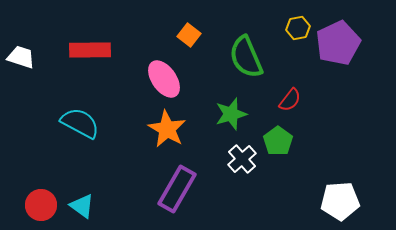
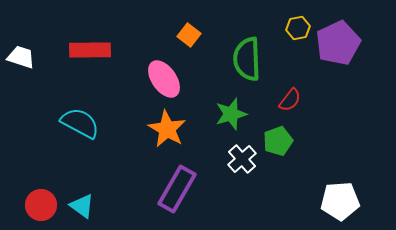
green semicircle: moved 1 px right, 2 px down; rotated 21 degrees clockwise
green pentagon: rotated 16 degrees clockwise
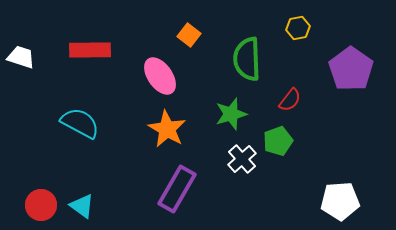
purple pentagon: moved 13 px right, 26 px down; rotated 12 degrees counterclockwise
pink ellipse: moved 4 px left, 3 px up
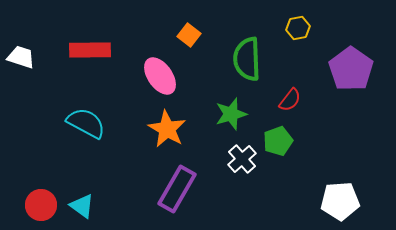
cyan semicircle: moved 6 px right
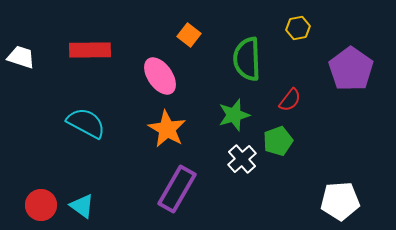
green star: moved 3 px right, 1 px down
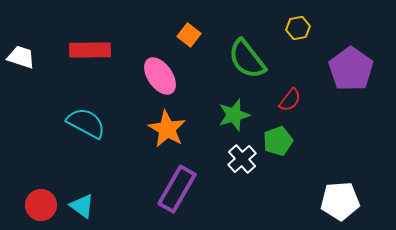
green semicircle: rotated 36 degrees counterclockwise
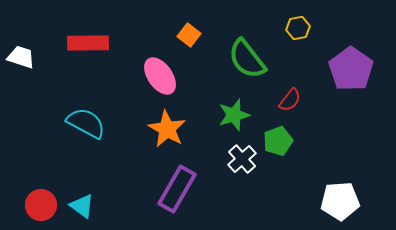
red rectangle: moved 2 px left, 7 px up
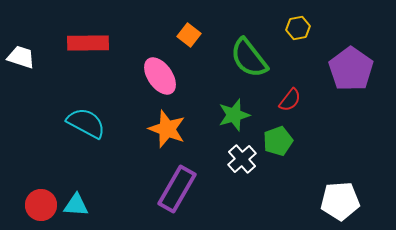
green semicircle: moved 2 px right, 1 px up
orange star: rotated 9 degrees counterclockwise
cyan triangle: moved 6 px left, 1 px up; rotated 32 degrees counterclockwise
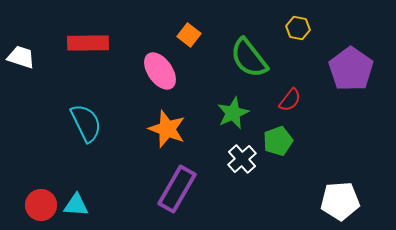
yellow hexagon: rotated 20 degrees clockwise
pink ellipse: moved 5 px up
green star: moved 1 px left, 2 px up; rotated 8 degrees counterclockwise
cyan semicircle: rotated 36 degrees clockwise
